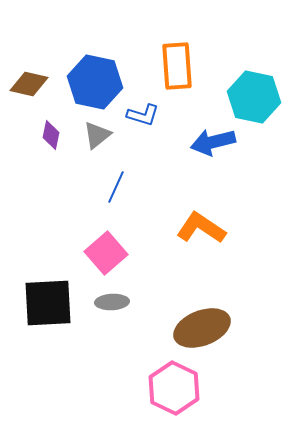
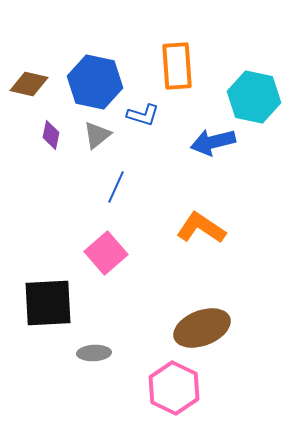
gray ellipse: moved 18 px left, 51 px down
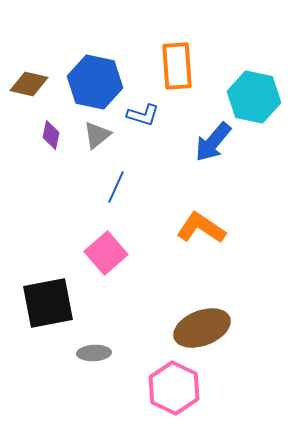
blue arrow: rotated 36 degrees counterclockwise
black square: rotated 8 degrees counterclockwise
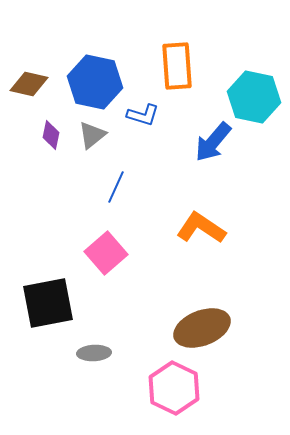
gray triangle: moved 5 px left
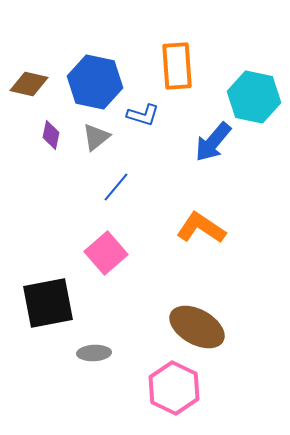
gray triangle: moved 4 px right, 2 px down
blue line: rotated 16 degrees clockwise
brown ellipse: moved 5 px left, 1 px up; rotated 50 degrees clockwise
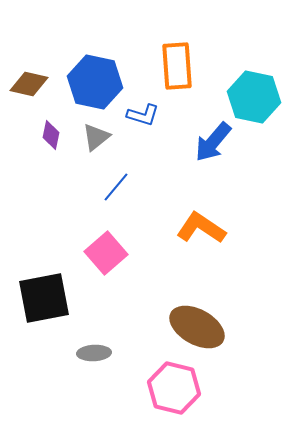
black square: moved 4 px left, 5 px up
pink hexagon: rotated 12 degrees counterclockwise
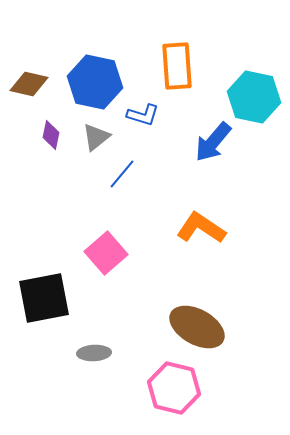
blue line: moved 6 px right, 13 px up
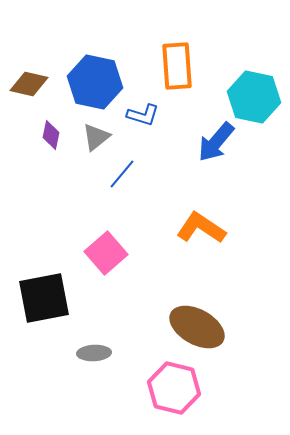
blue arrow: moved 3 px right
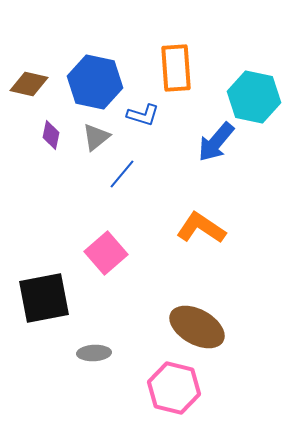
orange rectangle: moved 1 px left, 2 px down
